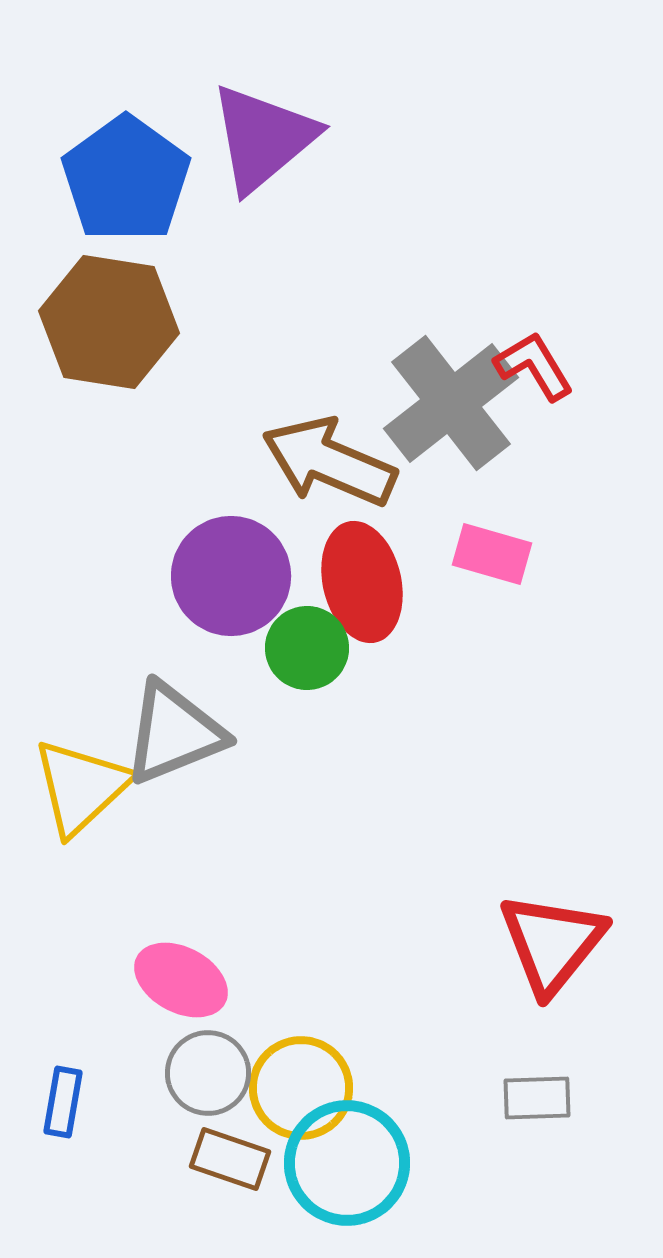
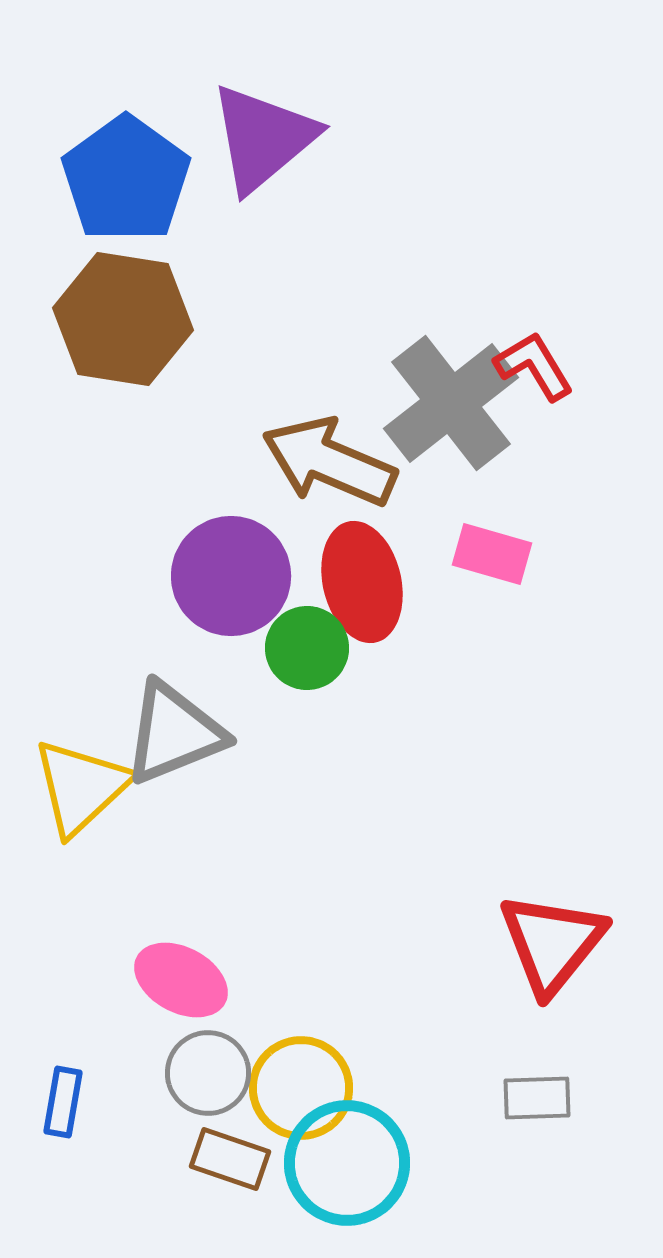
brown hexagon: moved 14 px right, 3 px up
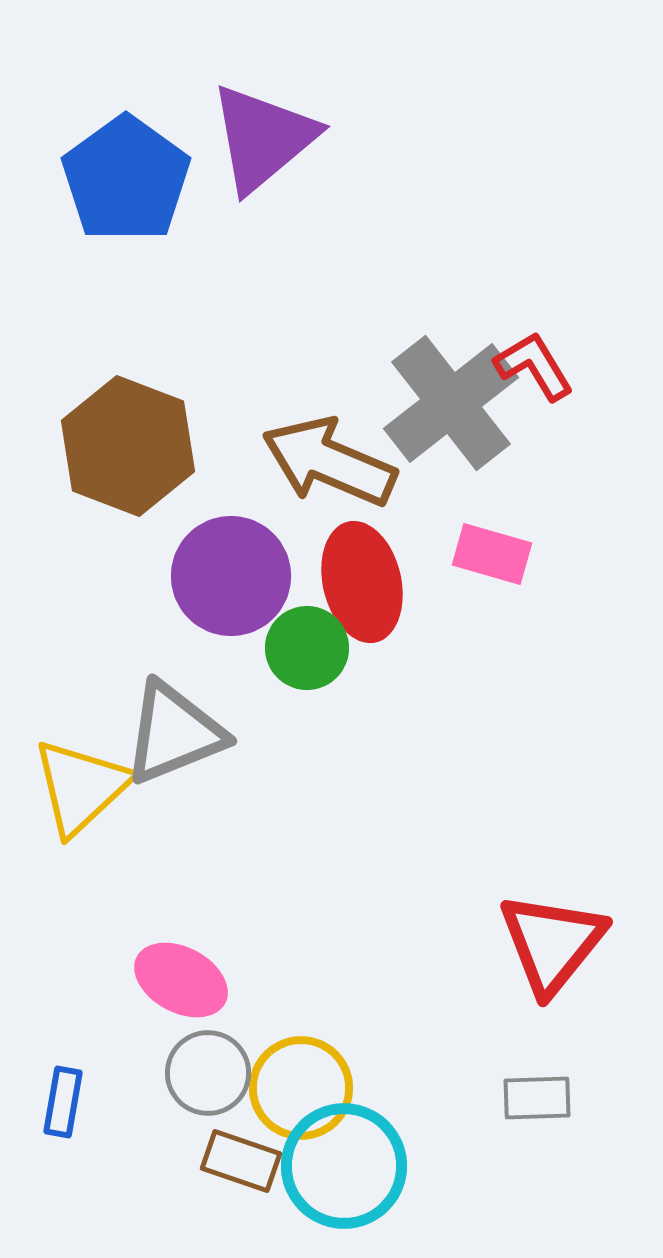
brown hexagon: moved 5 px right, 127 px down; rotated 12 degrees clockwise
brown rectangle: moved 11 px right, 2 px down
cyan circle: moved 3 px left, 3 px down
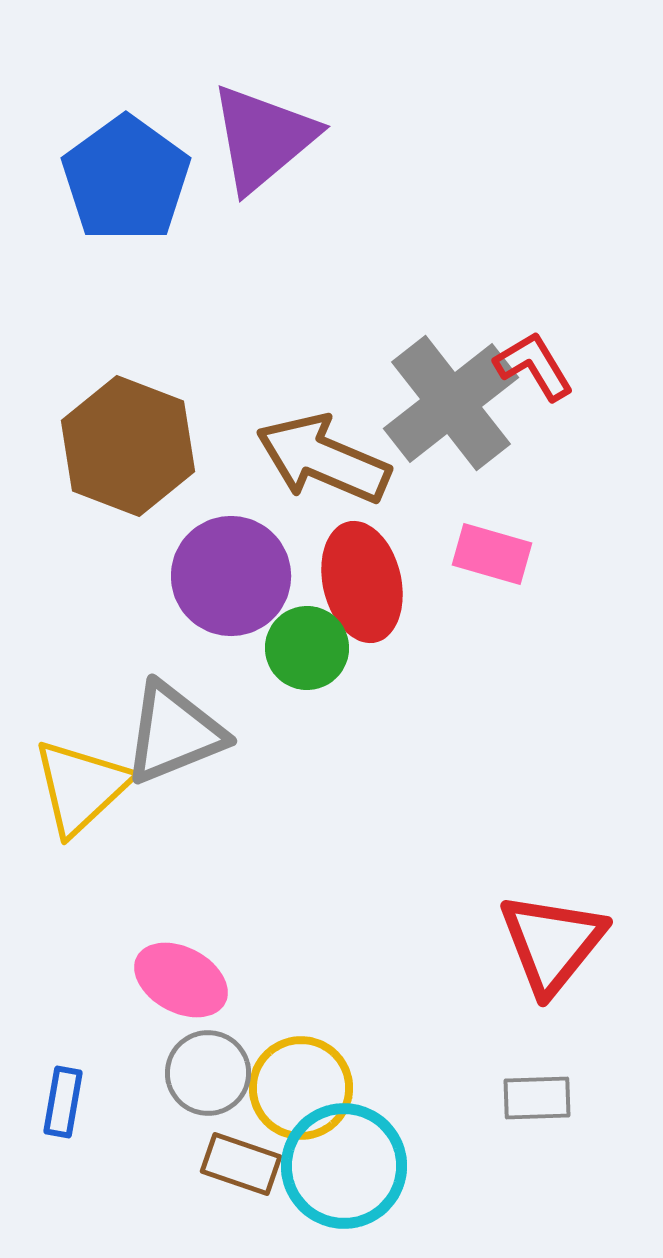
brown arrow: moved 6 px left, 3 px up
brown rectangle: moved 3 px down
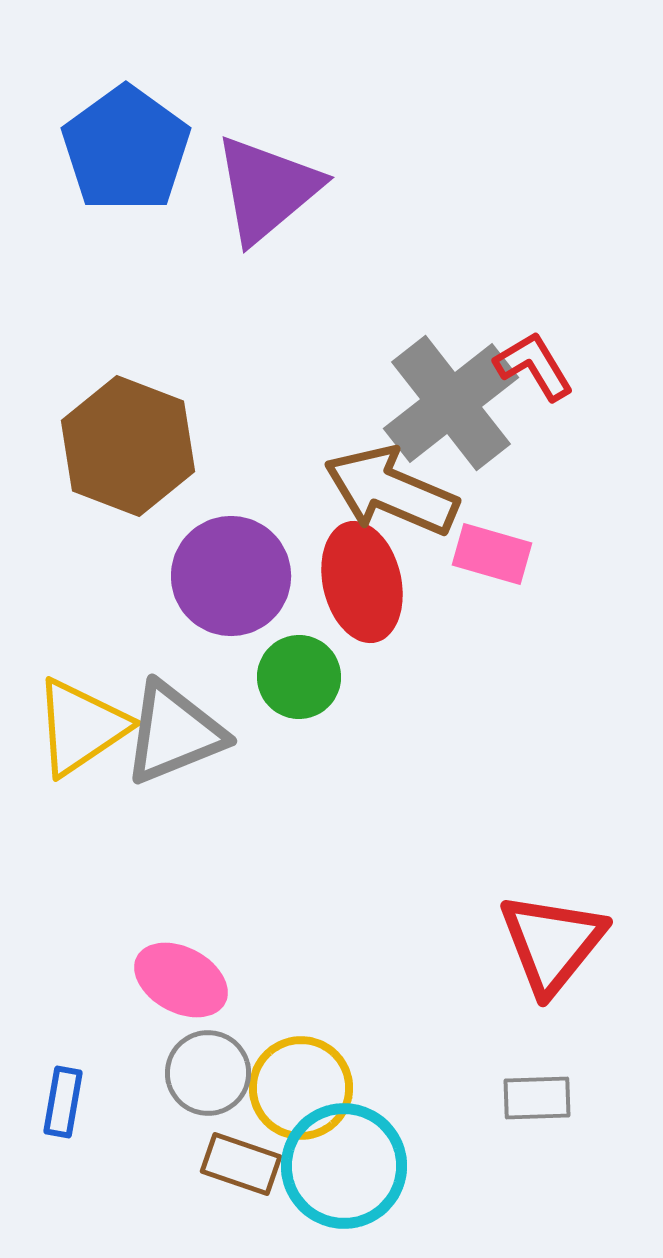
purple triangle: moved 4 px right, 51 px down
blue pentagon: moved 30 px up
brown arrow: moved 68 px right, 32 px down
green circle: moved 8 px left, 29 px down
yellow triangle: moved 60 px up; rotated 9 degrees clockwise
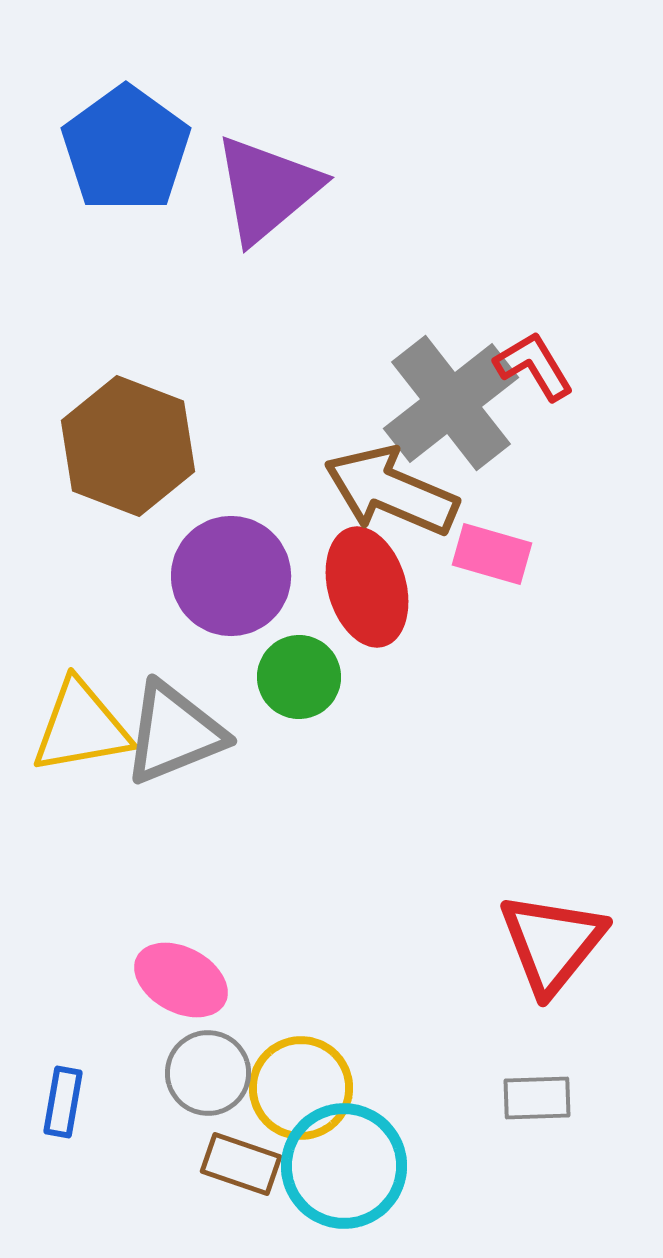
red ellipse: moved 5 px right, 5 px down; rotated 3 degrees counterclockwise
yellow triangle: rotated 24 degrees clockwise
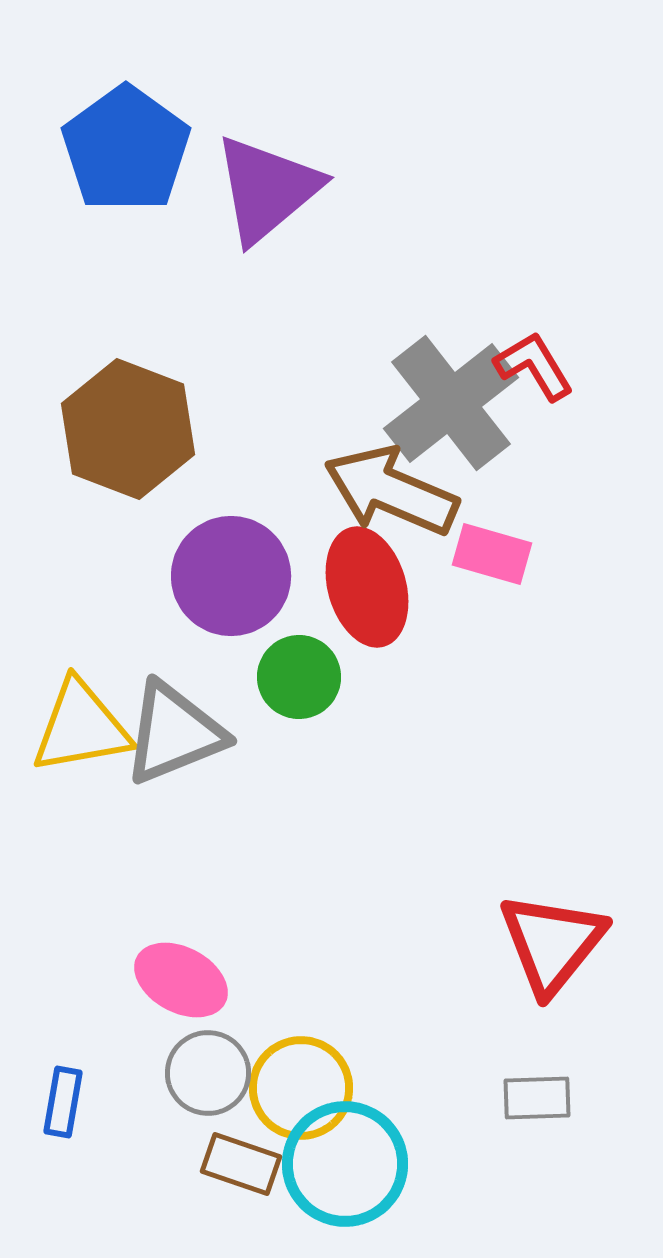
brown hexagon: moved 17 px up
cyan circle: moved 1 px right, 2 px up
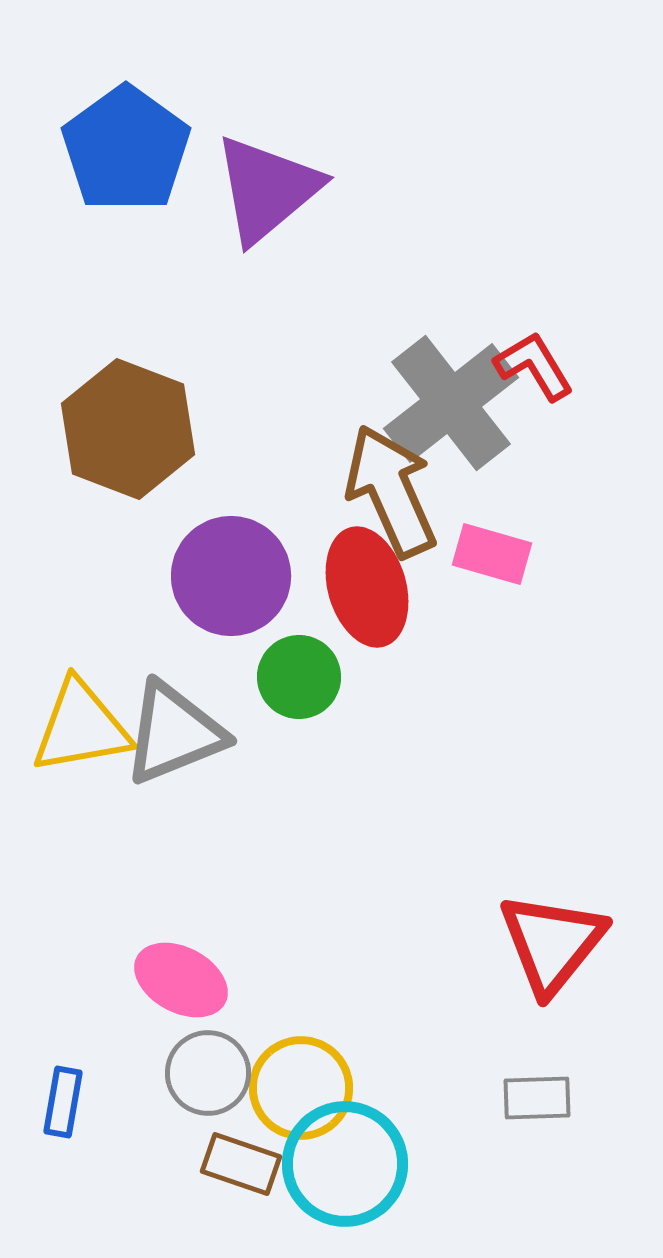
brown arrow: rotated 43 degrees clockwise
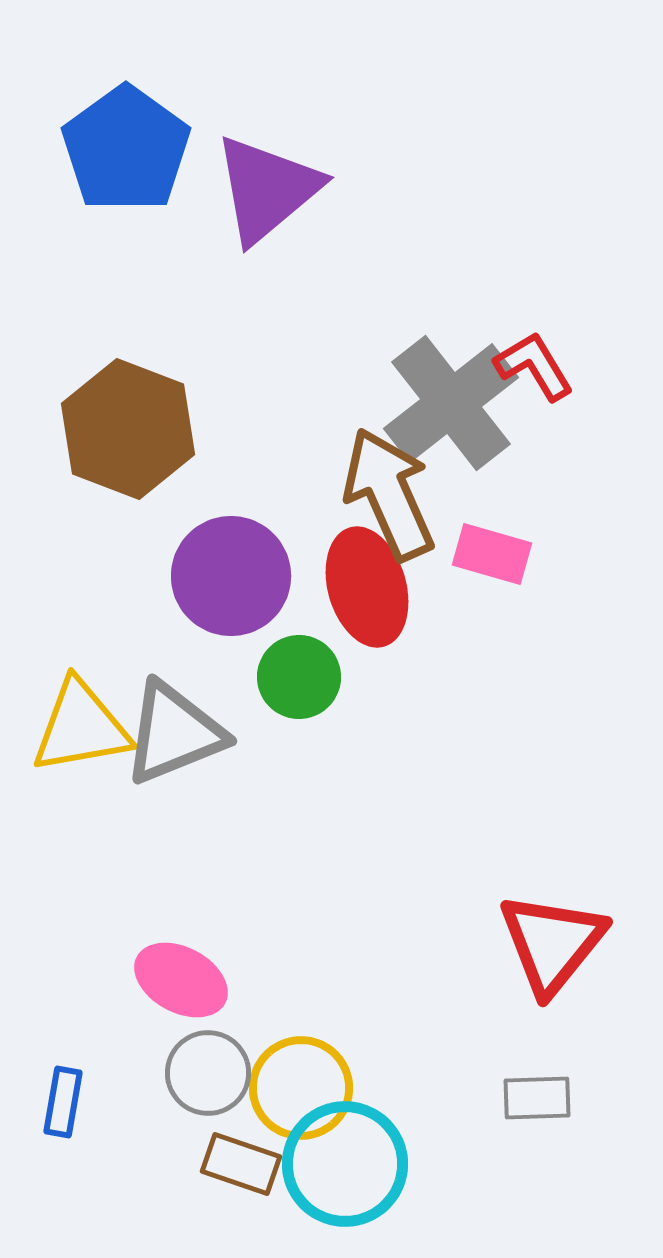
brown arrow: moved 2 px left, 3 px down
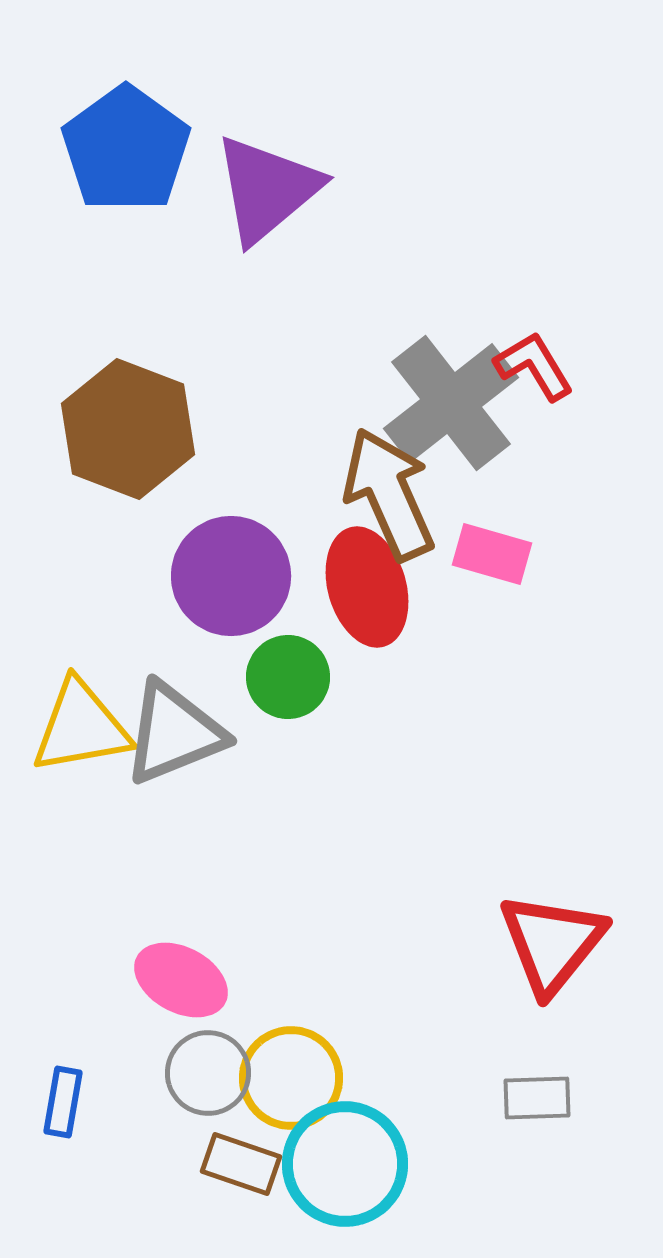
green circle: moved 11 px left
yellow circle: moved 10 px left, 10 px up
